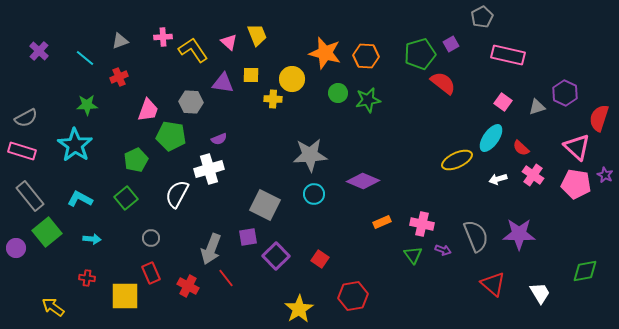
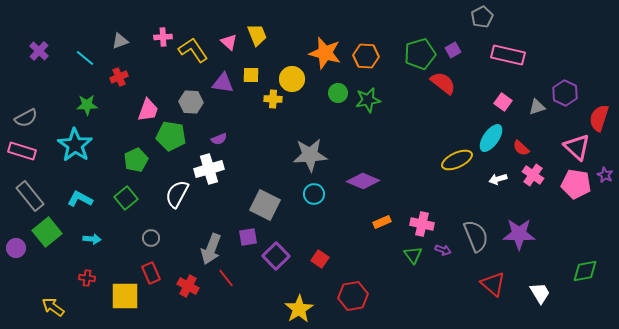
purple square at (451, 44): moved 2 px right, 6 px down
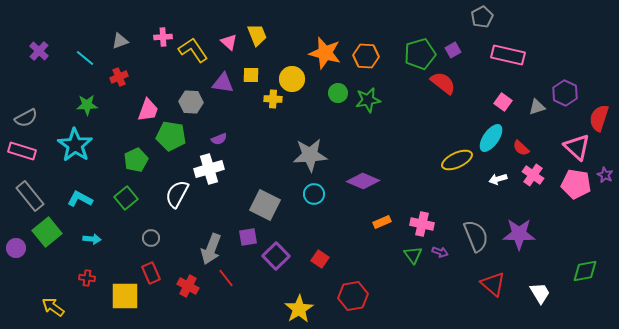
purple arrow at (443, 250): moved 3 px left, 2 px down
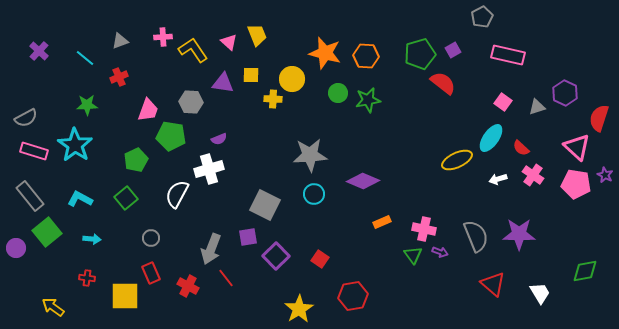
pink rectangle at (22, 151): moved 12 px right
pink cross at (422, 224): moved 2 px right, 5 px down
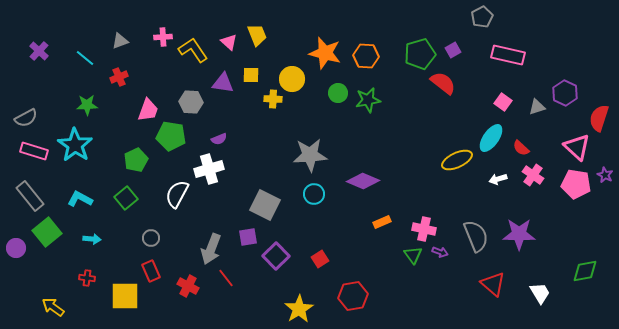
red square at (320, 259): rotated 24 degrees clockwise
red rectangle at (151, 273): moved 2 px up
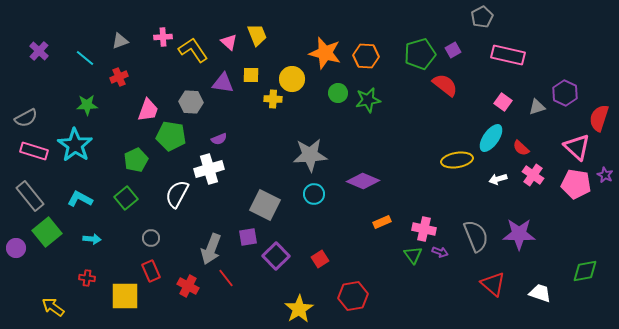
red semicircle at (443, 83): moved 2 px right, 2 px down
yellow ellipse at (457, 160): rotated 16 degrees clockwise
white trapezoid at (540, 293): rotated 40 degrees counterclockwise
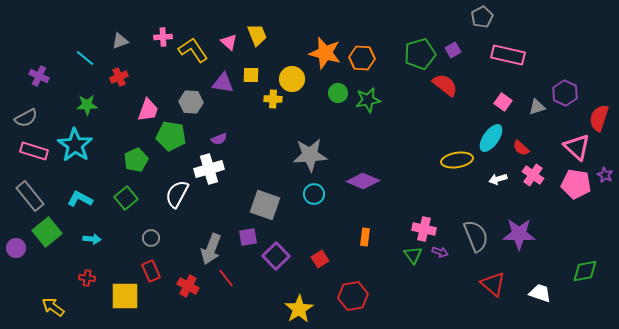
purple cross at (39, 51): moved 25 px down; rotated 18 degrees counterclockwise
orange hexagon at (366, 56): moved 4 px left, 2 px down
gray square at (265, 205): rotated 8 degrees counterclockwise
orange rectangle at (382, 222): moved 17 px left, 15 px down; rotated 60 degrees counterclockwise
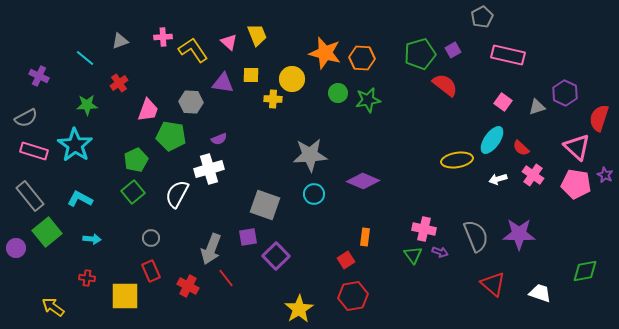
red cross at (119, 77): moved 6 px down; rotated 12 degrees counterclockwise
cyan ellipse at (491, 138): moved 1 px right, 2 px down
green square at (126, 198): moved 7 px right, 6 px up
red square at (320, 259): moved 26 px right, 1 px down
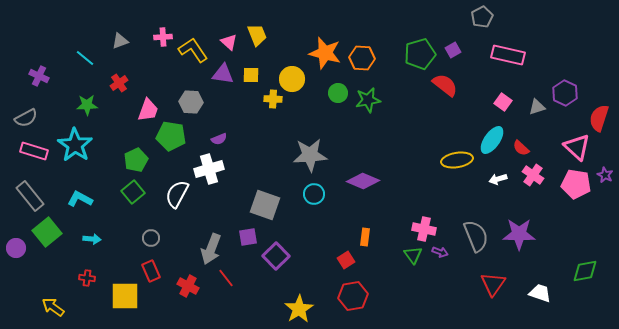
purple triangle at (223, 83): moved 9 px up
red triangle at (493, 284): rotated 24 degrees clockwise
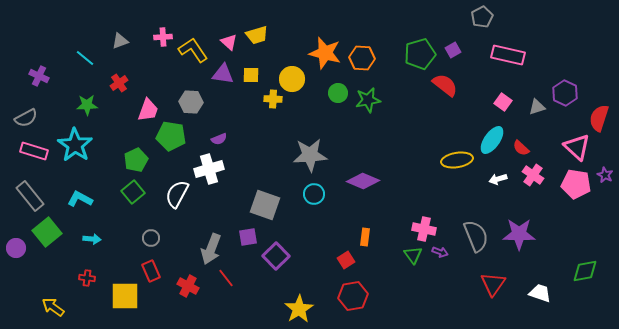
yellow trapezoid at (257, 35): rotated 95 degrees clockwise
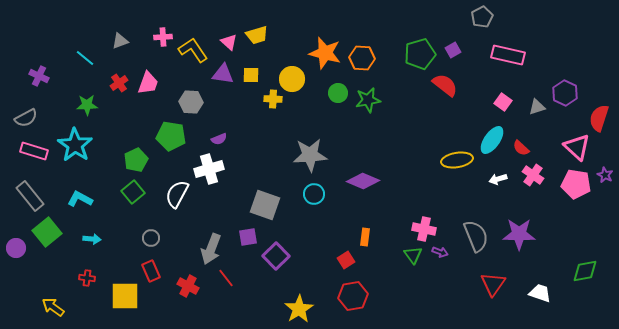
pink trapezoid at (148, 110): moved 27 px up
